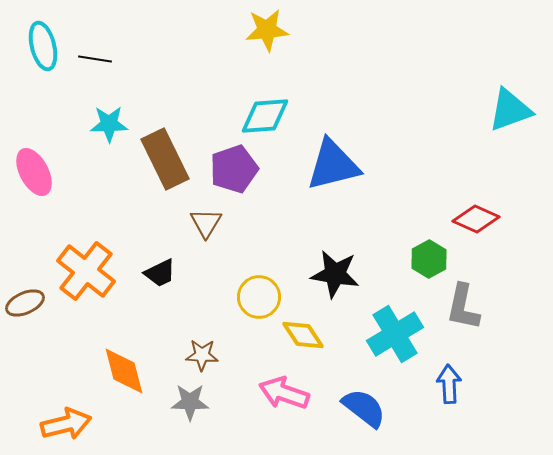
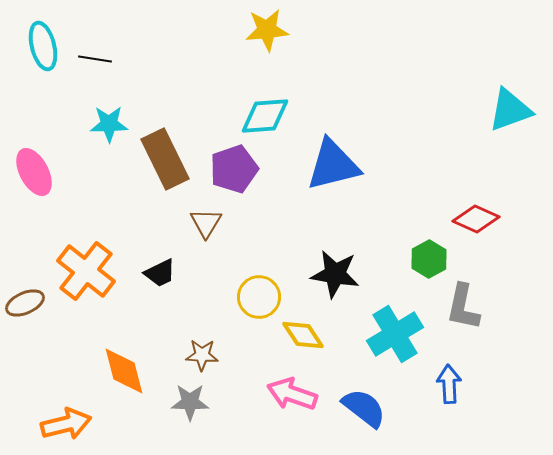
pink arrow: moved 8 px right, 1 px down
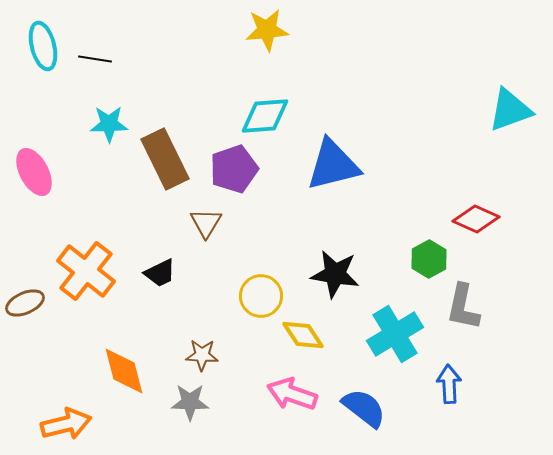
yellow circle: moved 2 px right, 1 px up
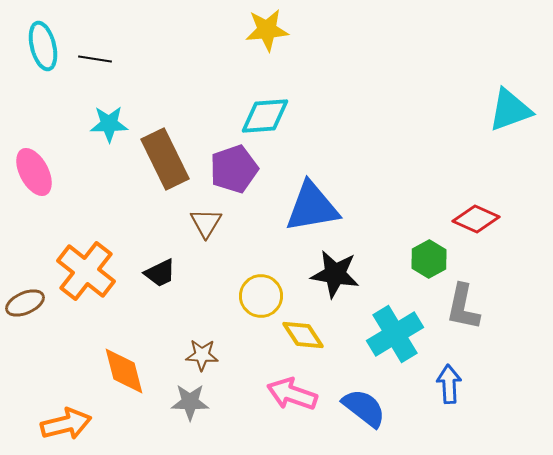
blue triangle: moved 21 px left, 42 px down; rotated 4 degrees clockwise
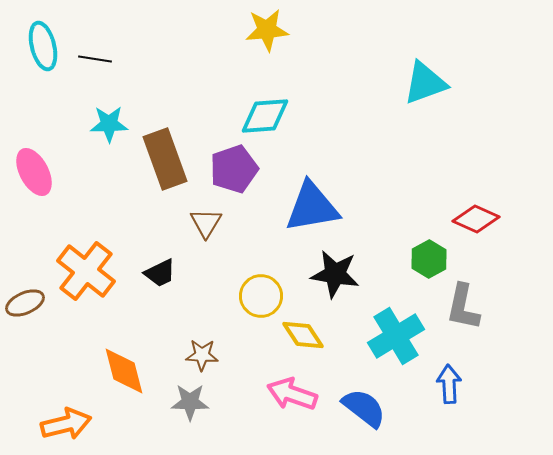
cyan triangle: moved 85 px left, 27 px up
brown rectangle: rotated 6 degrees clockwise
cyan cross: moved 1 px right, 2 px down
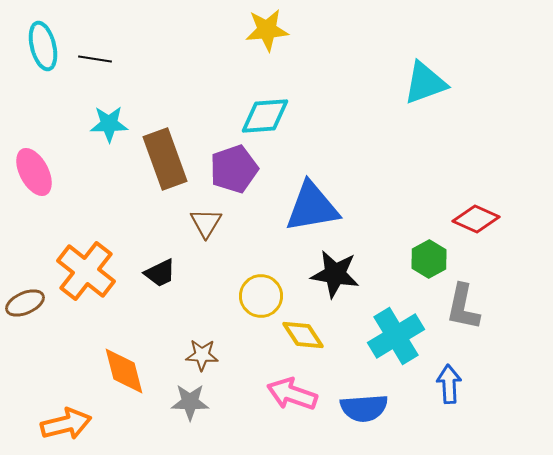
blue semicircle: rotated 138 degrees clockwise
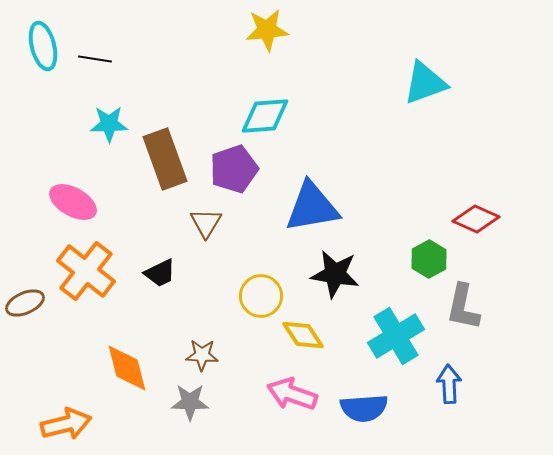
pink ellipse: moved 39 px right, 30 px down; rotated 33 degrees counterclockwise
orange diamond: moved 3 px right, 3 px up
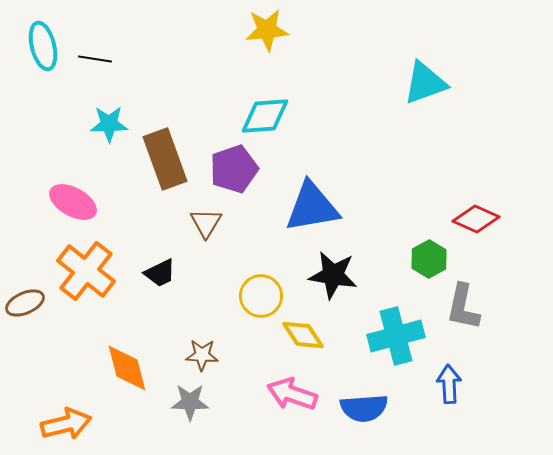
black star: moved 2 px left, 1 px down
cyan cross: rotated 16 degrees clockwise
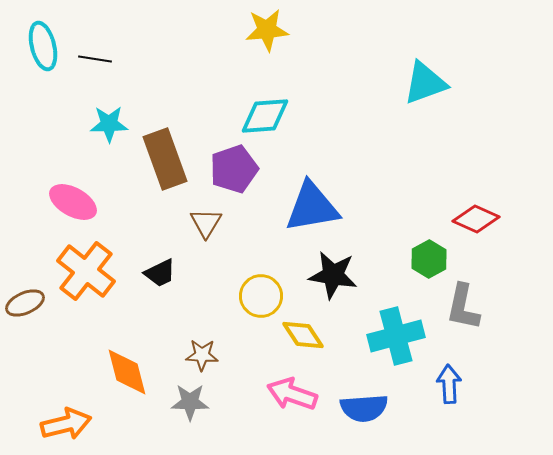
orange diamond: moved 4 px down
